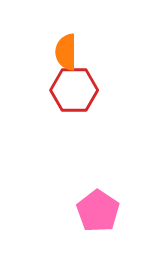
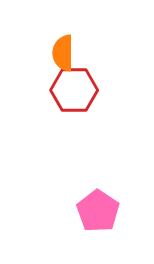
orange semicircle: moved 3 px left, 1 px down
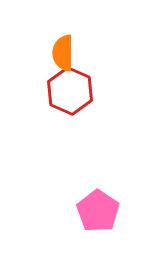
red hexagon: moved 4 px left, 1 px down; rotated 24 degrees clockwise
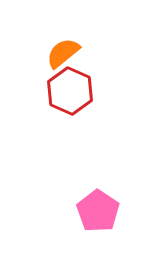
orange semicircle: rotated 51 degrees clockwise
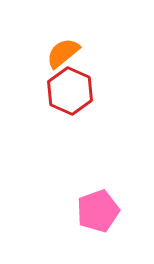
pink pentagon: rotated 18 degrees clockwise
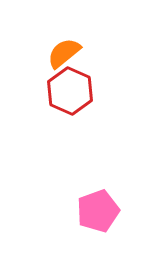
orange semicircle: moved 1 px right
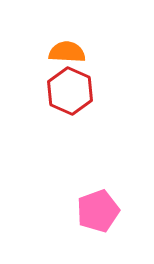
orange semicircle: moved 3 px right, 1 px up; rotated 42 degrees clockwise
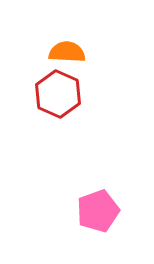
red hexagon: moved 12 px left, 3 px down
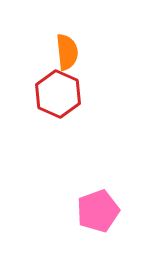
orange semicircle: rotated 81 degrees clockwise
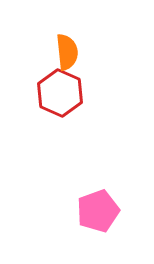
red hexagon: moved 2 px right, 1 px up
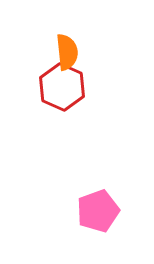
red hexagon: moved 2 px right, 6 px up
